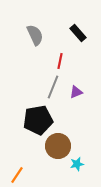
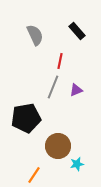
black rectangle: moved 1 px left, 2 px up
purple triangle: moved 2 px up
black pentagon: moved 12 px left, 2 px up
orange line: moved 17 px right
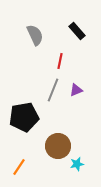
gray line: moved 3 px down
black pentagon: moved 2 px left, 1 px up
orange line: moved 15 px left, 8 px up
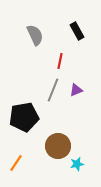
black rectangle: rotated 12 degrees clockwise
orange line: moved 3 px left, 4 px up
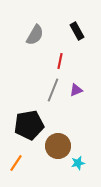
gray semicircle: rotated 55 degrees clockwise
black pentagon: moved 5 px right, 8 px down
cyan star: moved 1 px right, 1 px up
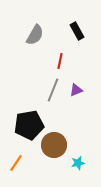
brown circle: moved 4 px left, 1 px up
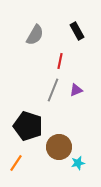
black pentagon: moved 1 px left, 1 px down; rotated 28 degrees clockwise
brown circle: moved 5 px right, 2 px down
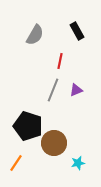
brown circle: moved 5 px left, 4 px up
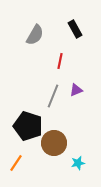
black rectangle: moved 2 px left, 2 px up
gray line: moved 6 px down
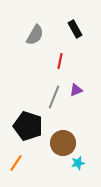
gray line: moved 1 px right, 1 px down
brown circle: moved 9 px right
